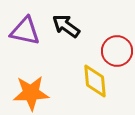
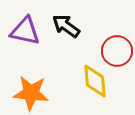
orange star: rotated 9 degrees clockwise
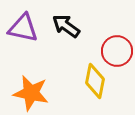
purple triangle: moved 2 px left, 3 px up
yellow diamond: rotated 16 degrees clockwise
orange star: rotated 6 degrees clockwise
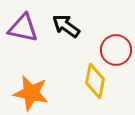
red circle: moved 1 px left, 1 px up
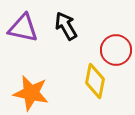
black arrow: rotated 24 degrees clockwise
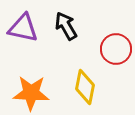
red circle: moved 1 px up
yellow diamond: moved 10 px left, 6 px down
orange star: rotated 9 degrees counterclockwise
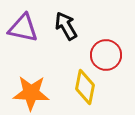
red circle: moved 10 px left, 6 px down
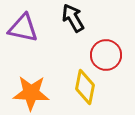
black arrow: moved 7 px right, 8 px up
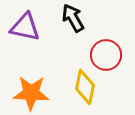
purple triangle: moved 2 px right, 1 px up
